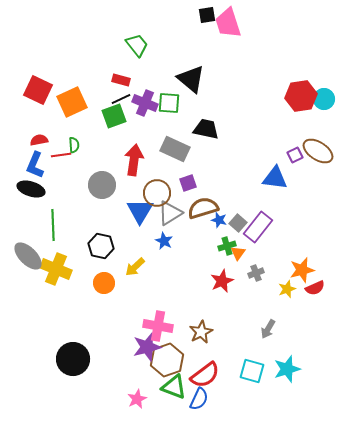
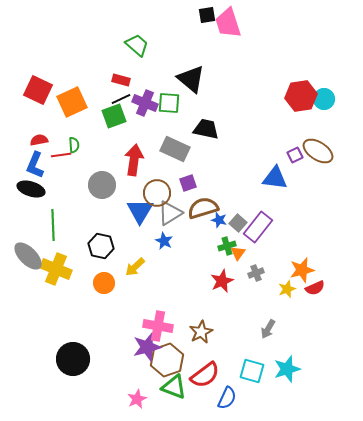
green trapezoid at (137, 45): rotated 10 degrees counterclockwise
blue semicircle at (199, 399): moved 28 px right, 1 px up
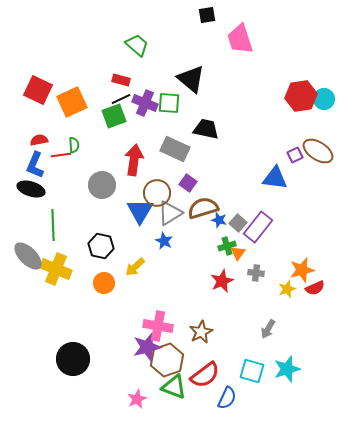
pink trapezoid at (228, 23): moved 12 px right, 16 px down
purple square at (188, 183): rotated 36 degrees counterclockwise
gray cross at (256, 273): rotated 28 degrees clockwise
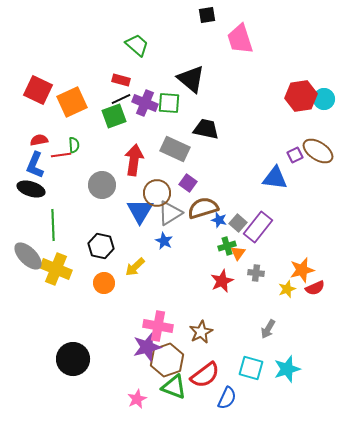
cyan square at (252, 371): moved 1 px left, 3 px up
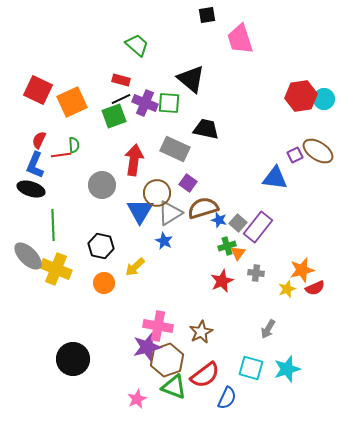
red semicircle at (39, 140): rotated 54 degrees counterclockwise
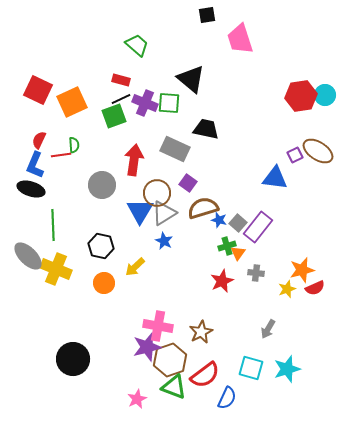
cyan circle at (324, 99): moved 1 px right, 4 px up
gray triangle at (170, 213): moved 6 px left
brown hexagon at (167, 360): moved 3 px right
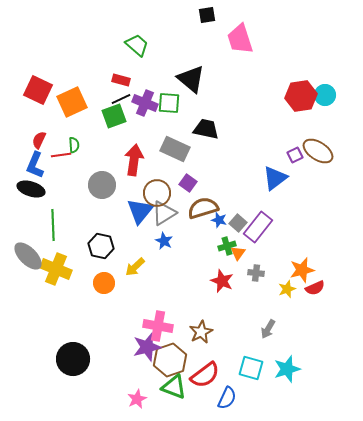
blue triangle at (275, 178): rotated 44 degrees counterclockwise
blue triangle at (140, 211): rotated 8 degrees clockwise
red star at (222, 281): rotated 25 degrees counterclockwise
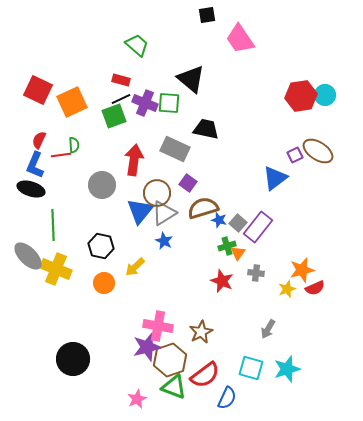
pink trapezoid at (240, 39): rotated 16 degrees counterclockwise
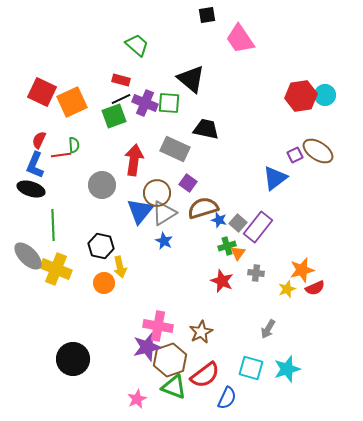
red square at (38, 90): moved 4 px right, 2 px down
yellow arrow at (135, 267): moved 15 px left; rotated 60 degrees counterclockwise
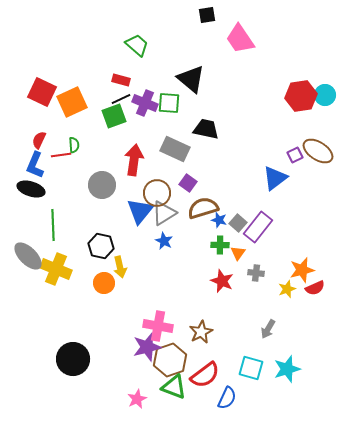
green cross at (227, 246): moved 7 px left, 1 px up; rotated 18 degrees clockwise
